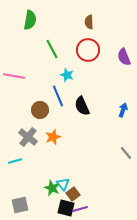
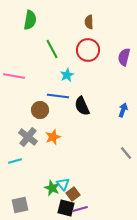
purple semicircle: rotated 36 degrees clockwise
cyan star: rotated 24 degrees clockwise
blue line: rotated 60 degrees counterclockwise
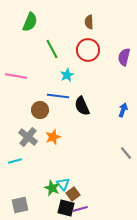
green semicircle: moved 2 px down; rotated 12 degrees clockwise
pink line: moved 2 px right
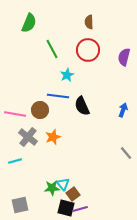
green semicircle: moved 1 px left, 1 px down
pink line: moved 1 px left, 38 px down
green star: rotated 28 degrees counterclockwise
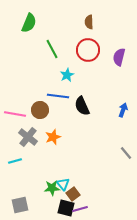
purple semicircle: moved 5 px left
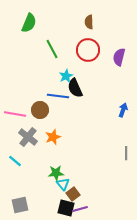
cyan star: moved 1 px left, 1 px down
black semicircle: moved 7 px left, 18 px up
gray line: rotated 40 degrees clockwise
cyan line: rotated 56 degrees clockwise
green star: moved 4 px right, 15 px up
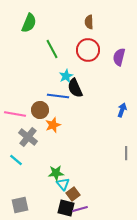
blue arrow: moved 1 px left
orange star: moved 12 px up
cyan line: moved 1 px right, 1 px up
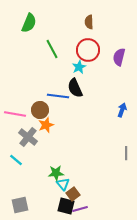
cyan star: moved 13 px right, 9 px up
orange star: moved 7 px left
black square: moved 2 px up
